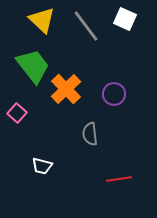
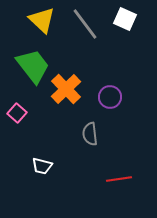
gray line: moved 1 px left, 2 px up
purple circle: moved 4 px left, 3 px down
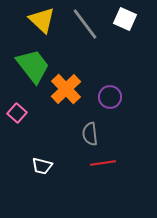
red line: moved 16 px left, 16 px up
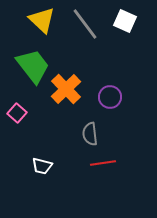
white square: moved 2 px down
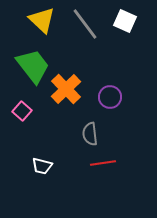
pink square: moved 5 px right, 2 px up
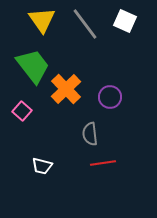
yellow triangle: rotated 12 degrees clockwise
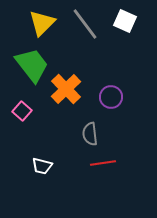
yellow triangle: moved 3 px down; rotated 20 degrees clockwise
green trapezoid: moved 1 px left, 1 px up
purple circle: moved 1 px right
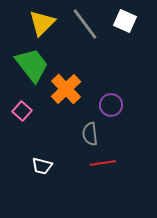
purple circle: moved 8 px down
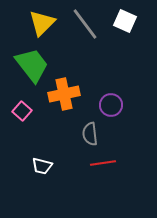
orange cross: moved 2 px left, 5 px down; rotated 32 degrees clockwise
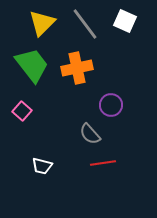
orange cross: moved 13 px right, 26 px up
gray semicircle: rotated 35 degrees counterclockwise
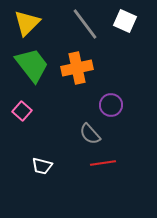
yellow triangle: moved 15 px left
